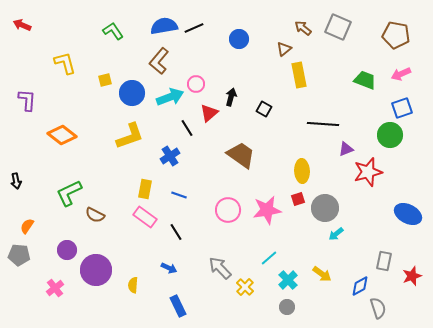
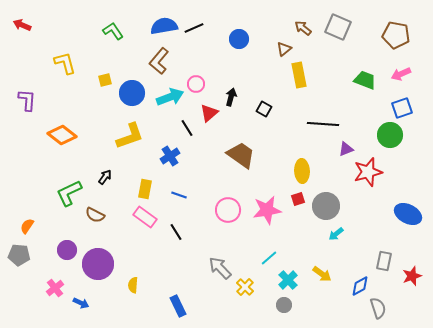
black arrow at (16, 181): moved 89 px right, 4 px up; rotated 133 degrees counterclockwise
gray circle at (325, 208): moved 1 px right, 2 px up
blue arrow at (169, 268): moved 88 px left, 35 px down
purple circle at (96, 270): moved 2 px right, 6 px up
gray circle at (287, 307): moved 3 px left, 2 px up
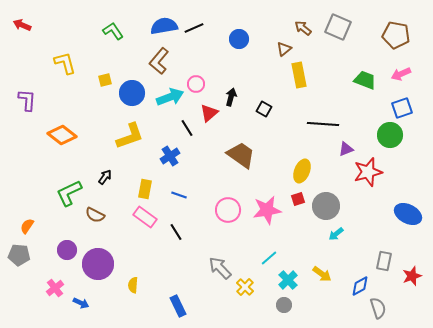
yellow ellipse at (302, 171): rotated 25 degrees clockwise
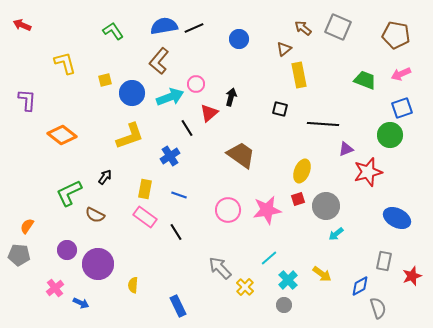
black square at (264, 109): moved 16 px right; rotated 14 degrees counterclockwise
blue ellipse at (408, 214): moved 11 px left, 4 px down
